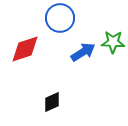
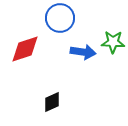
blue arrow: rotated 40 degrees clockwise
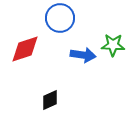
green star: moved 3 px down
blue arrow: moved 3 px down
black diamond: moved 2 px left, 2 px up
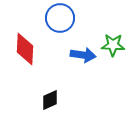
red diamond: rotated 68 degrees counterclockwise
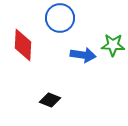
red diamond: moved 2 px left, 4 px up
black diamond: rotated 45 degrees clockwise
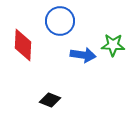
blue circle: moved 3 px down
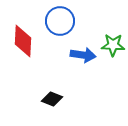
red diamond: moved 4 px up
black diamond: moved 2 px right, 1 px up
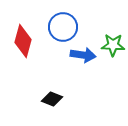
blue circle: moved 3 px right, 6 px down
red diamond: rotated 12 degrees clockwise
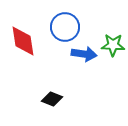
blue circle: moved 2 px right
red diamond: rotated 24 degrees counterclockwise
blue arrow: moved 1 px right, 1 px up
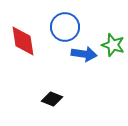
green star: rotated 15 degrees clockwise
